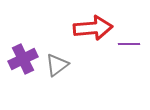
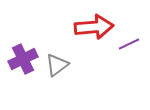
red arrow: moved 1 px right, 1 px up
purple line: rotated 25 degrees counterclockwise
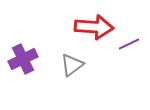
red arrow: rotated 9 degrees clockwise
gray triangle: moved 15 px right
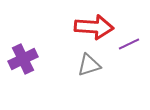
gray triangle: moved 17 px right; rotated 20 degrees clockwise
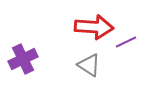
purple line: moved 3 px left, 2 px up
gray triangle: rotated 50 degrees clockwise
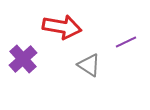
red arrow: moved 32 px left; rotated 6 degrees clockwise
purple cross: rotated 16 degrees counterclockwise
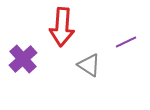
red arrow: rotated 84 degrees clockwise
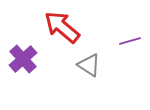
red arrow: rotated 126 degrees clockwise
purple line: moved 4 px right, 1 px up; rotated 10 degrees clockwise
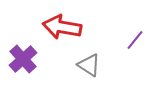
red arrow: rotated 30 degrees counterclockwise
purple line: moved 5 px right, 1 px up; rotated 35 degrees counterclockwise
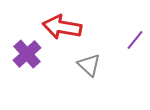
purple cross: moved 4 px right, 5 px up
gray triangle: rotated 10 degrees clockwise
